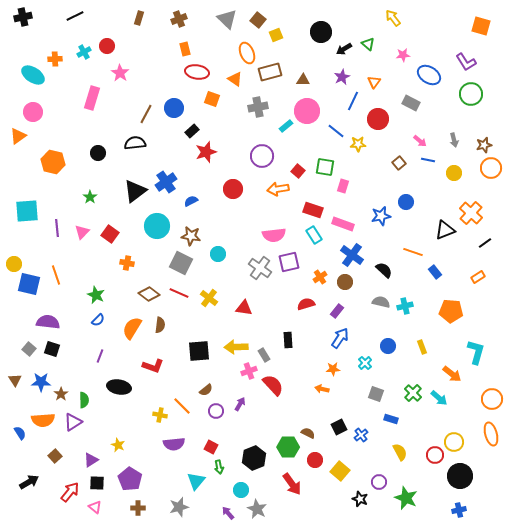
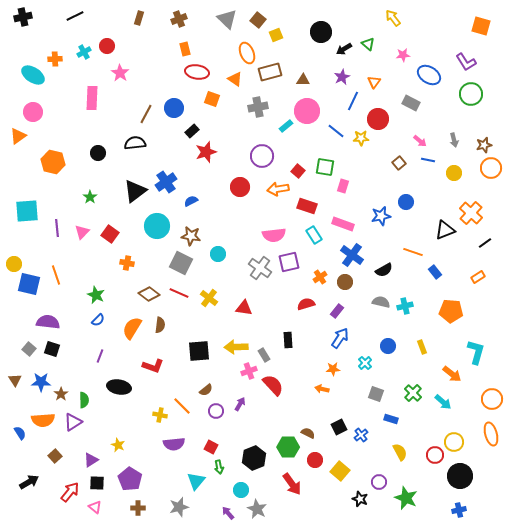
pink rectangle at (92, 98): rotated 15 degrees counterclockwise
yellow star at (358, 144): moved 3 px right, 6 px up
red circle at (233, 189): moved 7 px right, 2 px up
red rectangle at (313, 210): moved 6 px left, 4 px up
black semicircle at (384, 270): rotated 108 degrees clockwise
cyan arrow at (439, 398): moved 4 px right, 4 px down
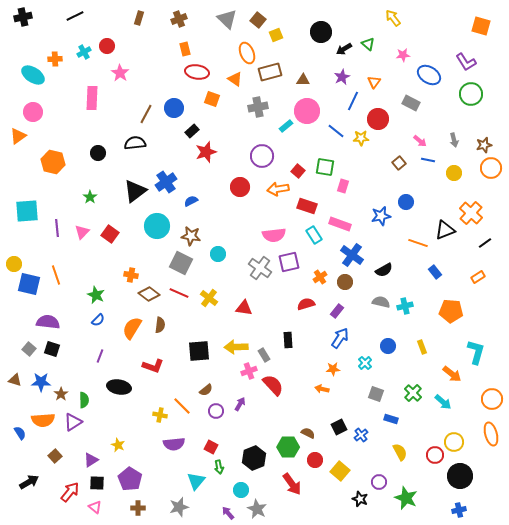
pink rectangle at (343, 224): moved 3 px left
orange line at (413, 252): moved 5 px right, 9 px up
orange cross at (127, 263): moved 4 px right, 12 px down
brown triangle at (15, 380): rotated 40 degrees counterclockwise
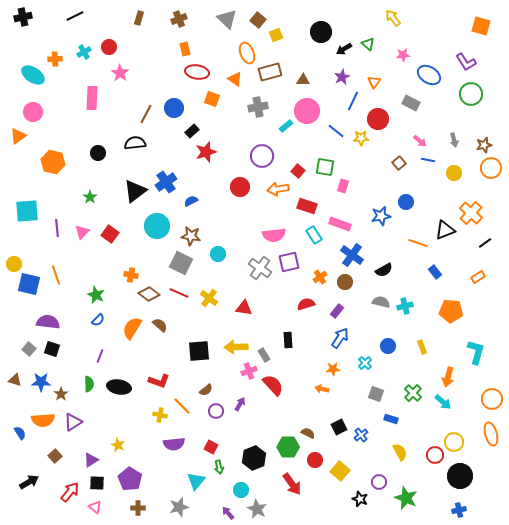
red circle at (107, 46): moved 2 px right, 1 px down
brown semicircle at (160, 325): rotated 56 degrees counterclockwise
red L-shape at (153, 366): moved 6 px right, 15 px down
orange arrow at (452, 374): moved 4 px left, 3 px down; rotated 66 degrees clockwise
green semicircle at (84, 400): moved 5 px right, 16 px up
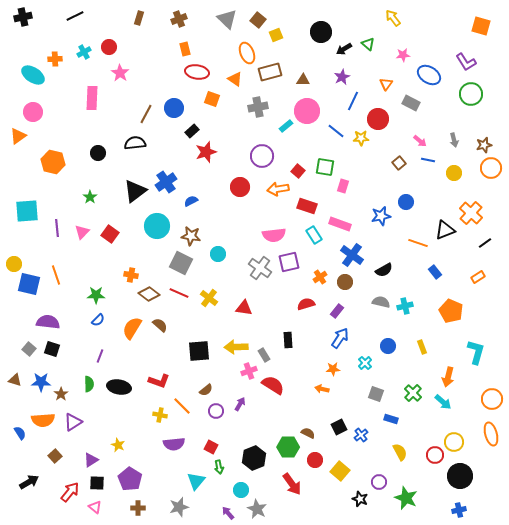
orange triangle at (374, 82): moved 12 px right, 2 px down
green star at (96, 295): rotated 24 degrees counterclockwise
orange pentagon at (451, 311): rotated 20 degrees clockwise
red semicircle at (273, 385): rotated 15 degrees counterclockwise
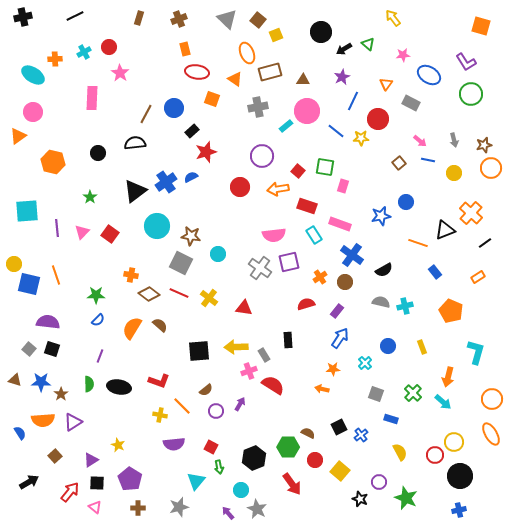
blue semicircle at (191, 201): moved 24 px up
orange ellipse at (491, 434): rotated 15 degrees counterclockwise
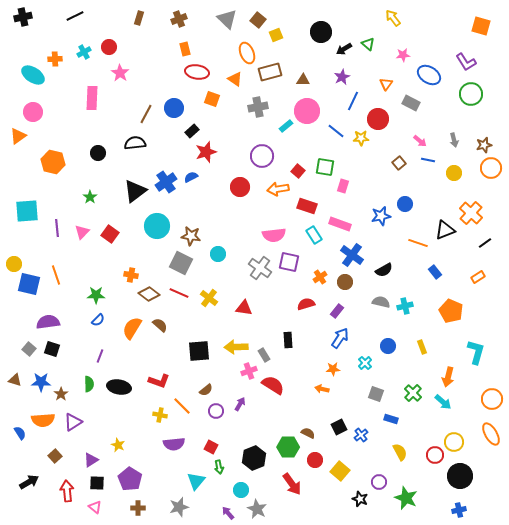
blue circle at (406, 202): moved 1 px left, 2 px down
purple square at (289, 262): rotated 25 degrees clockwise
purple semicircle at (48, 322): rotated 15 degrees counterclockwise
red arrow at (70, 492): moved 3 px left, 1 px up; rotated 45 degrees counterclockwise
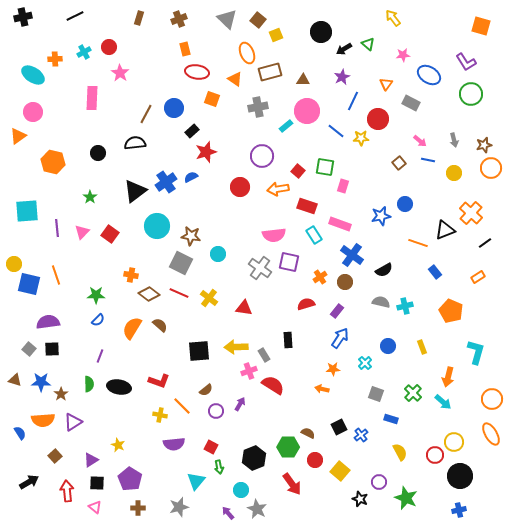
black square at (52, 349): rotated 21 degrees counterclockwise
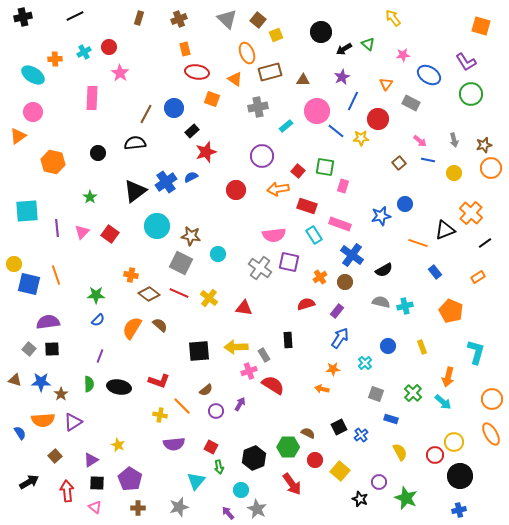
pink circle at (307, 111): moved 10 px right
red circle at (240, 187): moved 4 px left, 3 px down
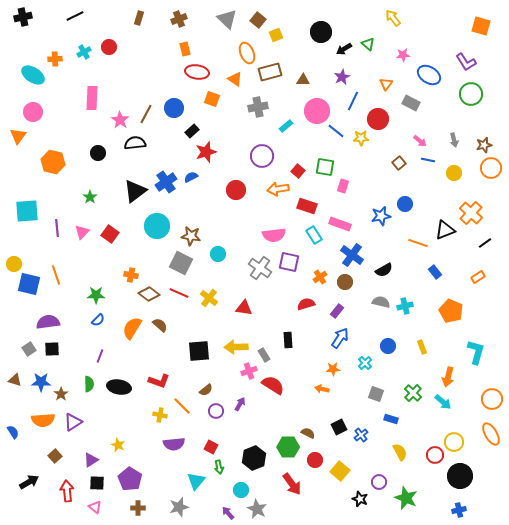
pink star at (120, 73): moved 47 px down
orange triangle at (18, 136): rotated 18 degrees counterclockwise
gray square at (29, 349): rotated 16 degrees clockwise
blue semicircle at (20, 433): moved 7 px left, 1 px up
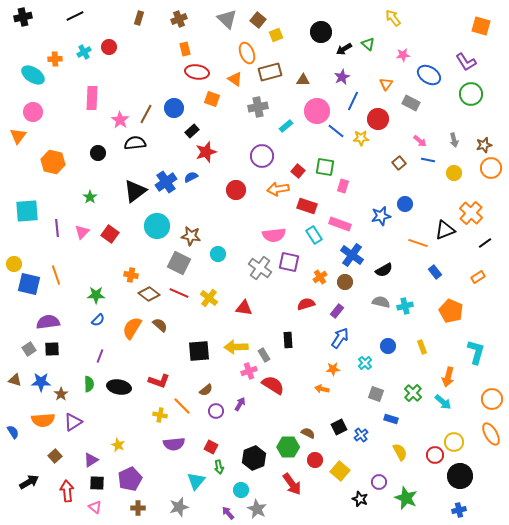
gray square at (181, 263): moved 2 px left
purple pentagon at (130, 479): rotated 15 degrees clockwise
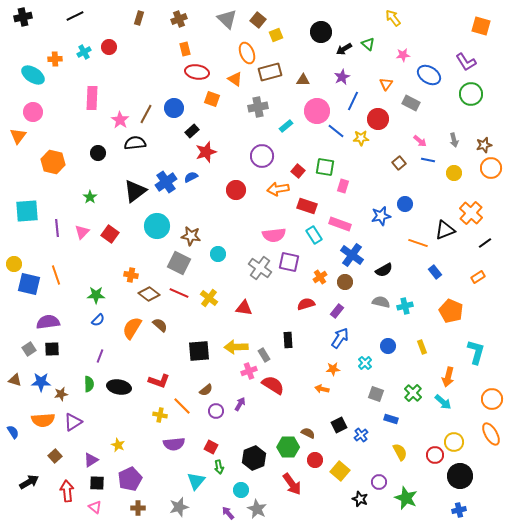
brown star at (61, 394): rotated 24 degrees clockwise
black square at (339, 427): moved 2 px up
